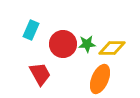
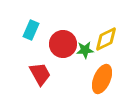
green star: moved 2 px left, 6 px down
yellow diamond: moved 6 px left, 9 px up; rotated 28 degrees counterclockwise
orange ellipse: moved 2 px right
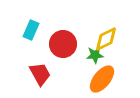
green star: moved 10 px right, 5 px down
orange ellipse: rotated 16 degrees clockwise
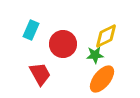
yellow diamond: moved 3 px up
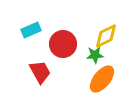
cyan rectangle: rotated 42 degrees clockwise
red trapezoid: moved 2 px up
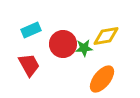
yellow diamond: rotated 16 degrees clockwise
green star: moved 11 px left, 7 px up
red trapezoid: moved 11 px left, 7 px up
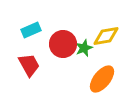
green star: rotated 18 degrees counterclockwise
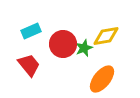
cyan rectangle: moved 1 px down
red trapezoid: rotated 10 degrees counterclockwise
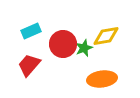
red trapezoid: rotated 100 degrees counterclockwise
orange ellipse: rotated 44 degrees clockwise
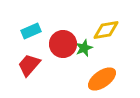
yellow diamond: moved 6 px up
orange ellipse: rotated 28 degrees counterclockwise
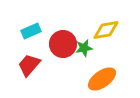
green star: rotated 12 degrees clockwise
